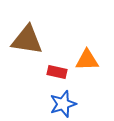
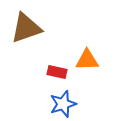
brown triangle: moved 1 px left, 12 px up; rotated 28 degrees counterclockwise
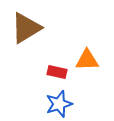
brown triangle: rotated 12 degrees counterclockwise
blue star: moved 4 px left
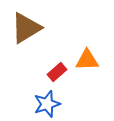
red rectangle: rotated 54 degrees counterclockwise
blue star: moved 12 px left
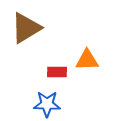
red rectangle: rotated 42 degrees clockwise
blue star: rotated 20 degrees clockwise
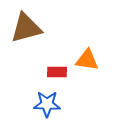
brown triangle: rotated 16 degrees clockwise
orange triangle: rotated 10 degrees clockwise
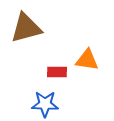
blue star: moved 2 px left
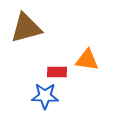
blue star: moved 8 px up
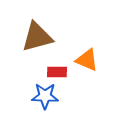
brown triangle: moved 11 px right, 9 px down
orange triangle: rotated 15 degrees clockwise
